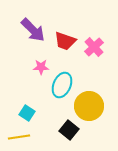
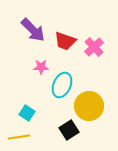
black square: rotated 18 degrees clockwise
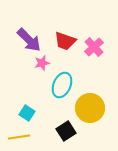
purple arrow: moved 4 px left, 10 px down
pink star: moved 1 px right, 4 px up; rotated 14 degrees counterclockwise
yellow circle: moved 1 px right, 2 px down
black square: moved 3 px left, 1 px down
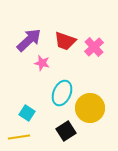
purple arrow: rotated 88 degrees counterclockwise
pink star: rotated 28 degrees clockwise
cyan ellipse: moved 8 px down
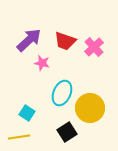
black square: moved 1 px right, 1 px down
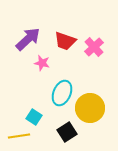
purple arrow: moved 1 px left, 1 px up
cyan square: moved 7 px right, 4 px down
yellow line: moved 1 px up
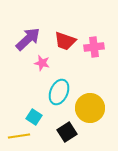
pink cross: rotated 36 degrees clockwise
cyan ellipse: moved 3 px left, 1 px up
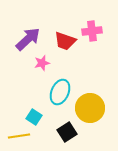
pink cross: moved 2 px left, 16 px up
pink star: rotated 28 degrees counterclockwise
cyan ellipse: moved 1 px right
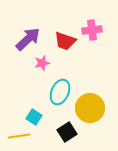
pink cross: moved 1 px up
